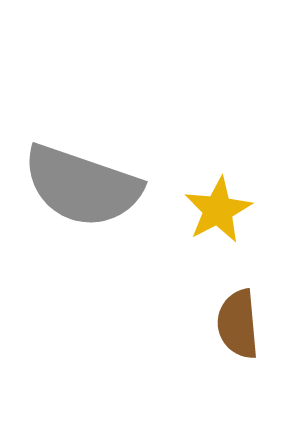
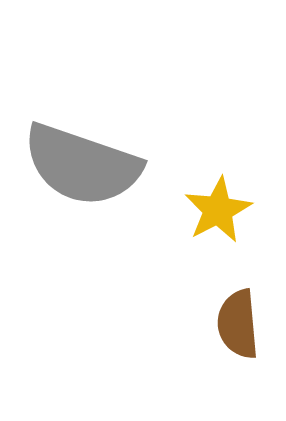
gray semicircle: moved 21 px up
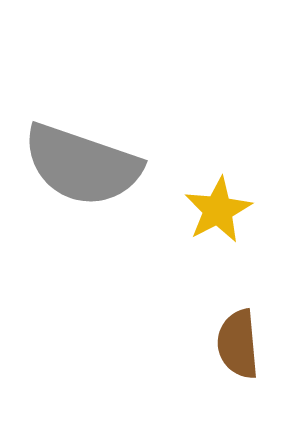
brown semicircle: moved 20 px down
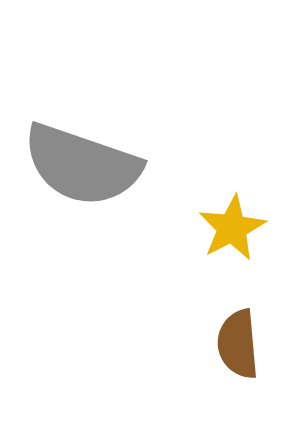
yellow star: moved 14 px right, 18 px down
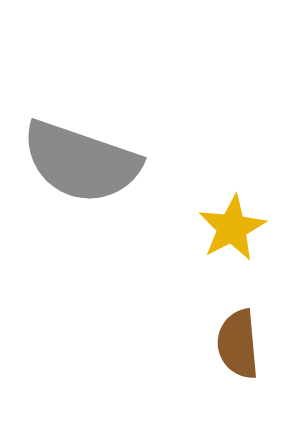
gray semicircle: moved 1 px left, 3 px up
